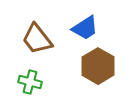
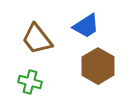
blue trapezoid: moved 1 px right, 2 px up
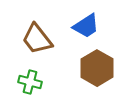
brown hexagon: moved 1 px left, 2 px down
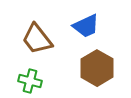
blue trapezoid: rotated 8 degrees clockwise
green cross: moved 1 px up
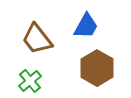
blue trapezoid: rotated 36 degrees counterclockwise
green cross: rotated 35 degrees clockwise
